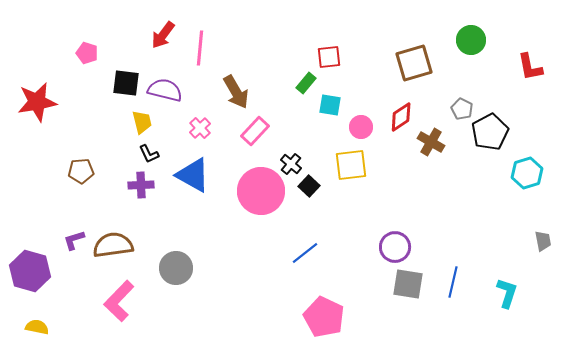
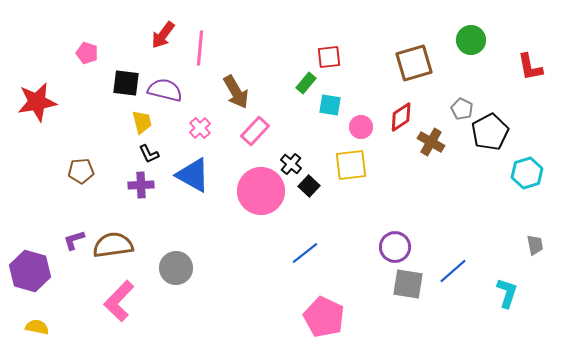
gray trapezoid at (543, 241): moved 8 px left, 4 px down
blue line at (453, 282): moved 11 px up; rotated 36 degrees clockwise
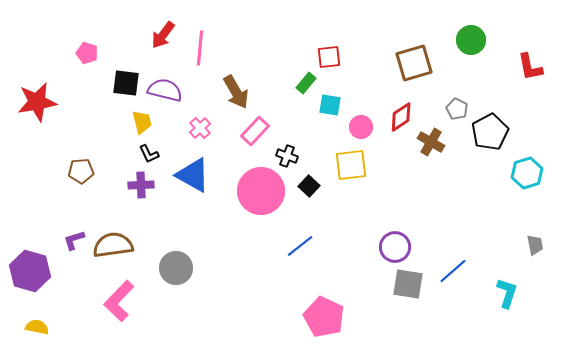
gray pentagon at (462, 109): moved 5 px left
black cross at (291, 164): moved 4 px left, 8 px up; rotated 20 degrees counterclockwise
blue line at (305, 253): moved 5 px left, 7 px up
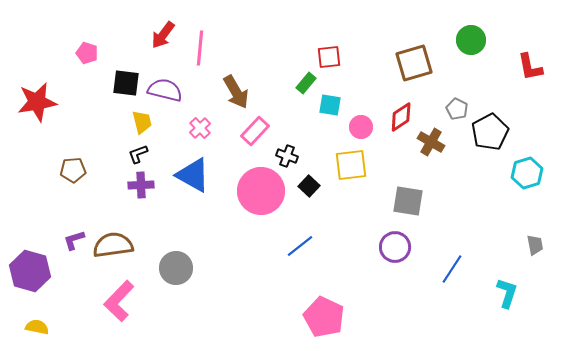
black L-shape at (149, 154): moved 11 px left; rotated 95 degrees clockwise
brown pentagon at (81, 171): moved 8 px left, 1 px up
blue line at (453, 271): moved 1 px left, 2 px up; rotated 16 degrees counterclockwise
gray square at (408, 284): moved 83 px up
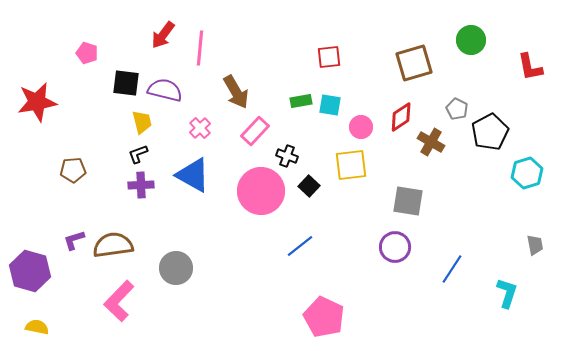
green rectangle at (306, 83): moved 5 px left, 18 px down; rotated 40 degrees clockwise
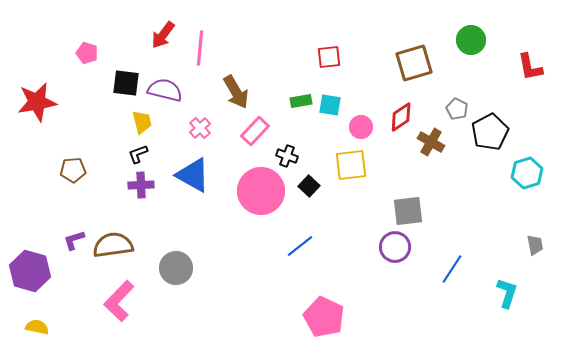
gray square at (408, 201): moved 10 px down; rotated 16 degrees counterclockwise
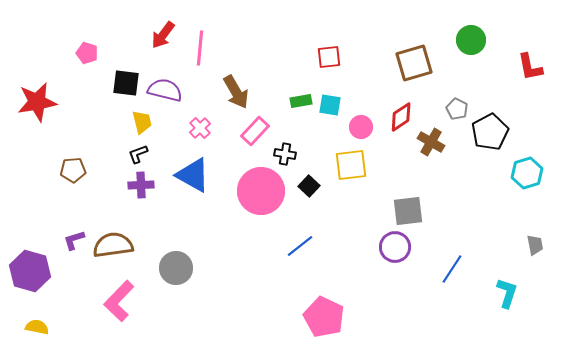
black cross at (287, 156): moved 2 px left, 2 px up; rotated 10 degrees counterclockwise
